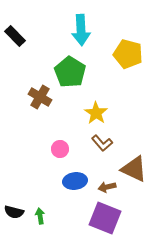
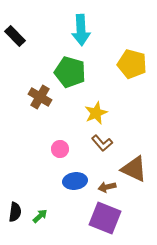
yellow pentagon: moved 4 px right, 10 px down
green pentagon: rotated 16 degrees counterclockwise
yellow star: rotated 15 degrees clockwise
black semicircle: moved 1 px right; rotated 96 degrees counterclockwise
green arrow: rotated 56 degrees clockwise
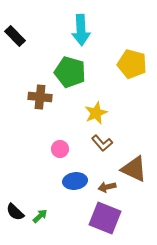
brown cross: rotated 25 degrees counterclockwise
black semicircle: rotated 126 degrees clockwise
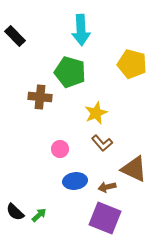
green arrow: moved 1 px left, 1 px up
